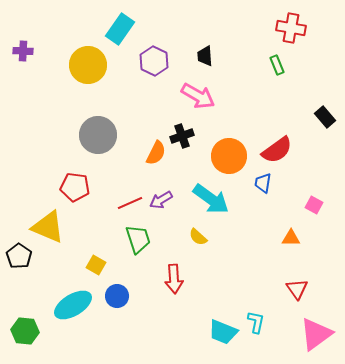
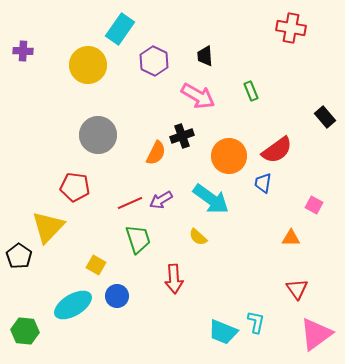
green rectangle: moved 26 px left, 26 px down
yellow triangle: rotated 51 degrees clockwise
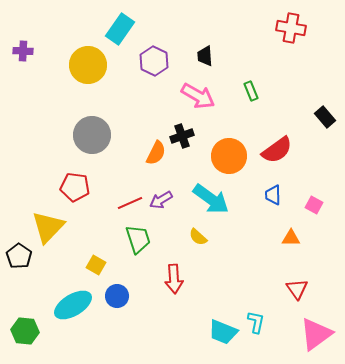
gray circle: moved 6 px left
blue trapezoid: moved 10 px right, 12 px down; rotated 10 degrees counterclockwise
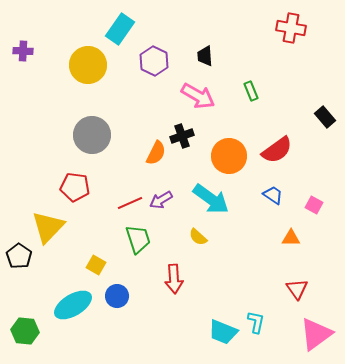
blue trapezoid: rotated 125 degrees clockwise
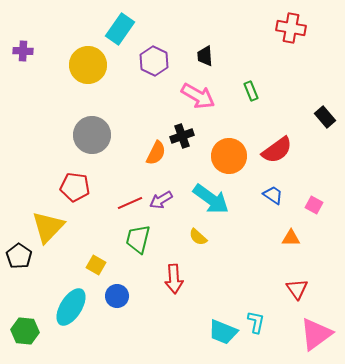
green trapezoid: rotated 148 degrees counterclockwise
cyan ellipse: moved 2 px left, 2 px down; rotated 27 degrees counterclockwise
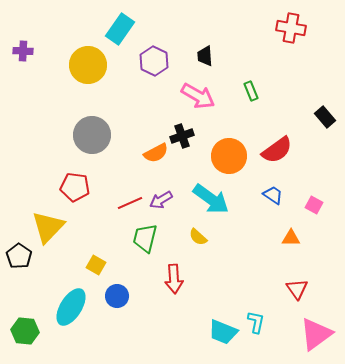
orange semicircle: rotated 35 degrees clockwise
green trapezoid: moved 7 px right, 1 px up
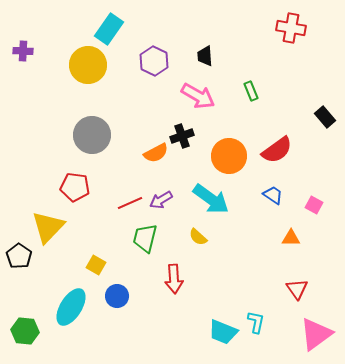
cyan rectangle: moved 11 px left
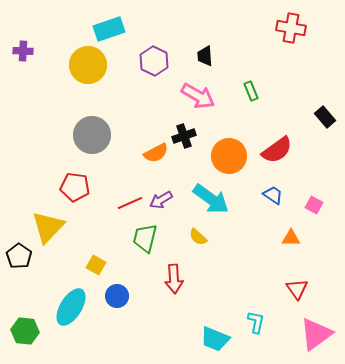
cyan rectangle: rotated 36 degrees clockwise
black cross: moved 2 px right
cyan trapezoid: moved 8 px left, 7 px down
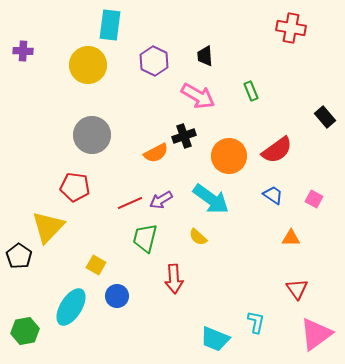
cyan rectangle: moved 1 px right, 4 px up; rotated 64 degrees counterclockwise
pink square: moved 6 px up
green hexagon: rotated 16 degrees counterclockwise
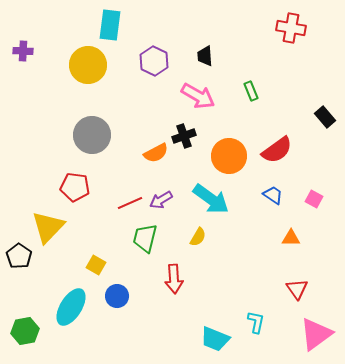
yellow semicircle: rotated 102 degrees counterclockwise
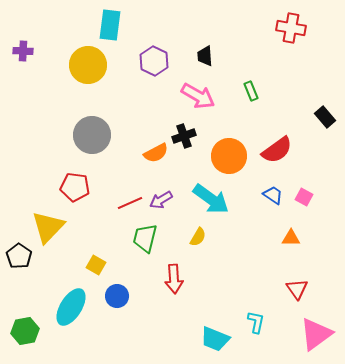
pink square: moved 10 px left, 2 px up
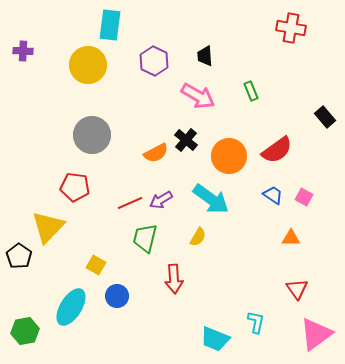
black cross: moved 2 px right, 4 px down; rotated 30 degrees counterclockwise
